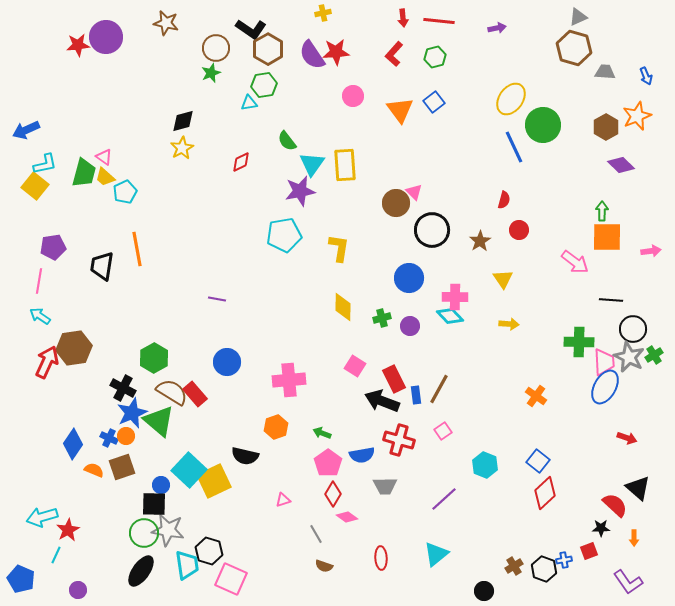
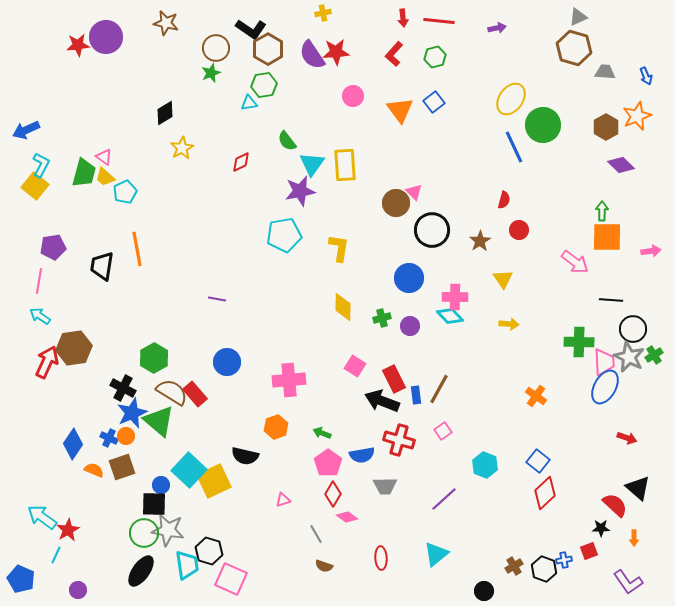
black diamond at (183, 121): moved 18 px left, 8 px up; rotated 15 degrees counterclockwise
cyan L-shape at (45, 164): moved 4 px left, 1 px down; rotated 50 degrees counterclockwise
cyan arrow at (42, 517): rotated 52 degrees clockwise
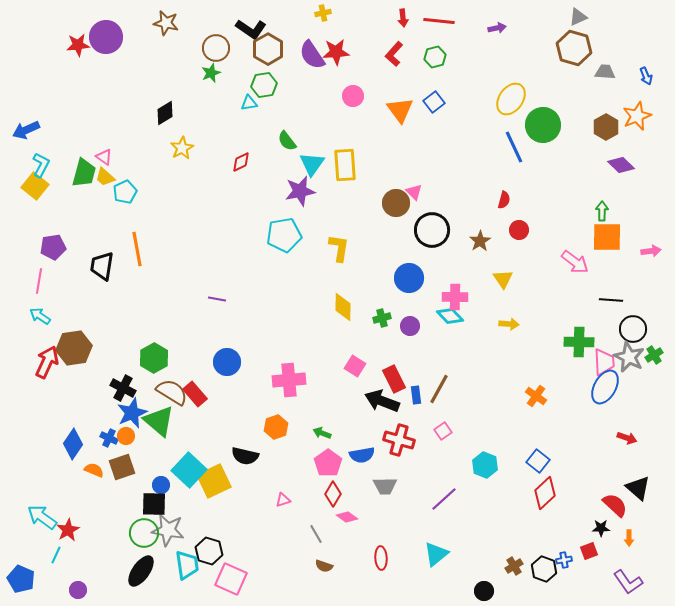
orange arrow at (634, 538): moved 5 px left
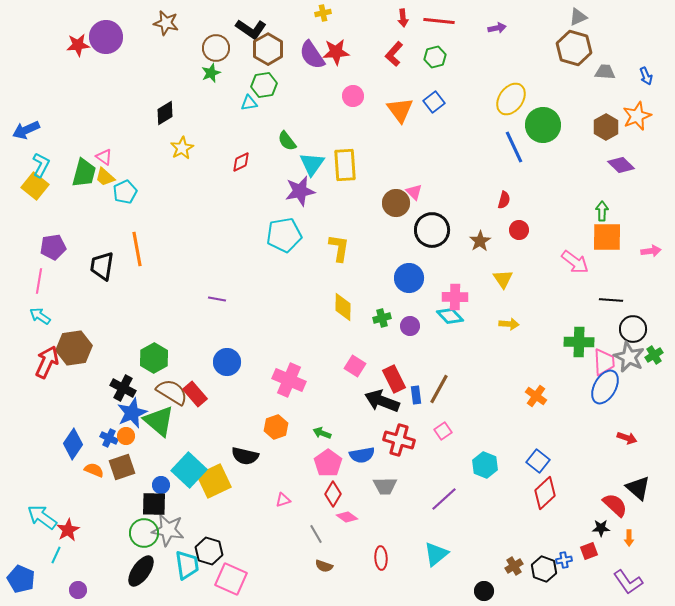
pink cross at (289, 380): rotated 28 degrees clockwise
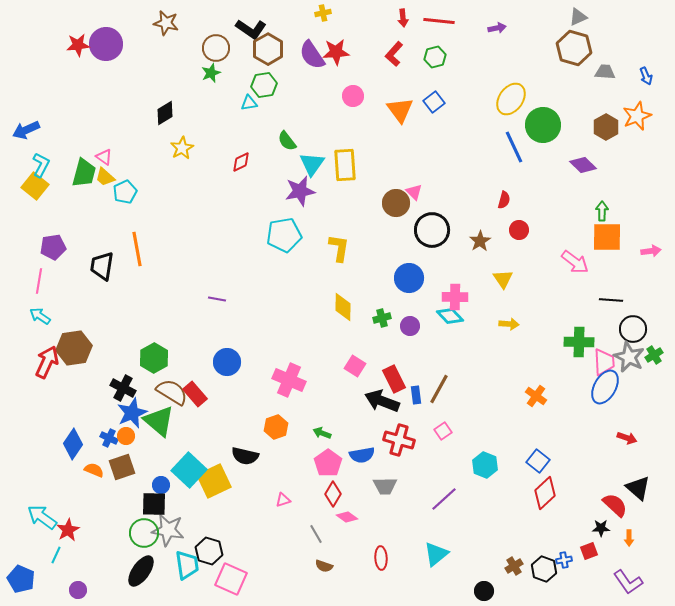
purple circle at (106, 37): moved 7 px down
purple diamond at (621, 165): moved 38 px left
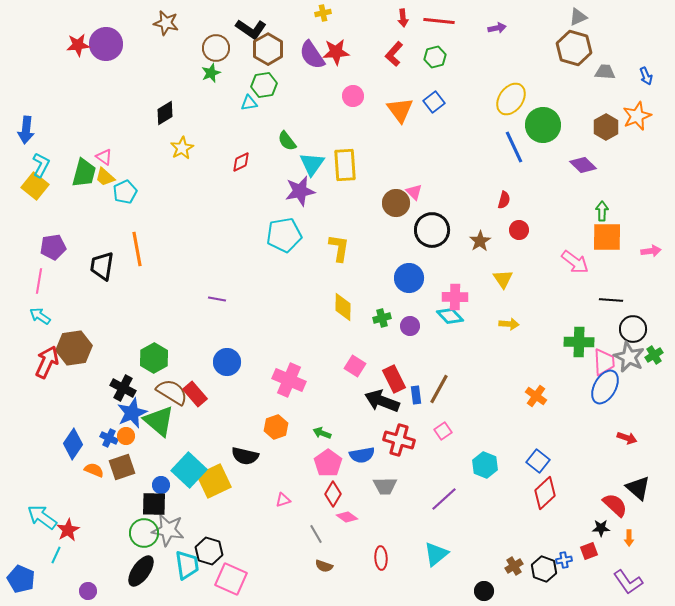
blue arrow at (26, 130): rotated 60 degrees counterclockwise
purple circle at (78, 590): moved 10 px right, 1 px down
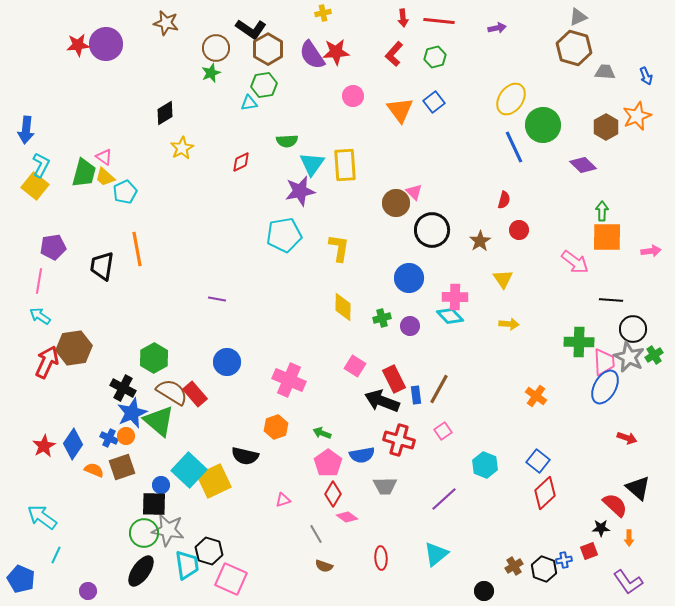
green semicircle at (287, 141): rotated 55 degrees counterclockwise
red star at (68, 530): moved 24 px left, 84 px up
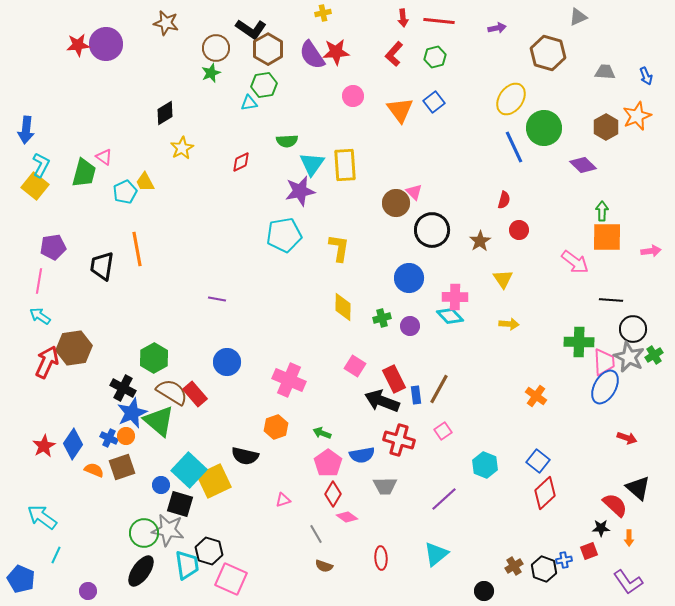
brown hexagon at (574, 48): moved 26 px left, 5 px down
green circle at (543, 125): moved 1 px right, 3 px down
yellow trapezoid at (105, 177): moved 40 px right, 5 px down; rotated 20 degrees clockwise
black square at (154, 504): moved 26 px right; rotated 16 degrees clockwise
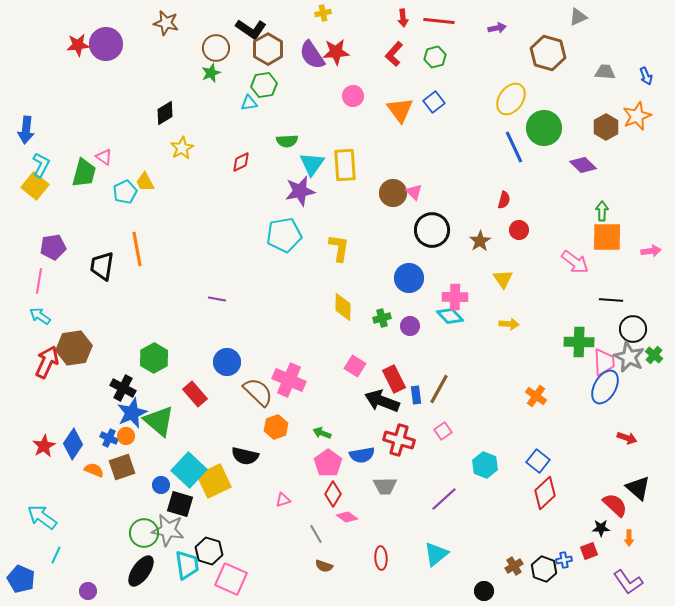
brown circle at (396, 203): moved 3 px left, 10 px up
green cross at (654, 355): rotated 18 degrees counterclockwise
brown semicircle at (172, 392): moved 86 px right; rotated 12 degrees clockwise
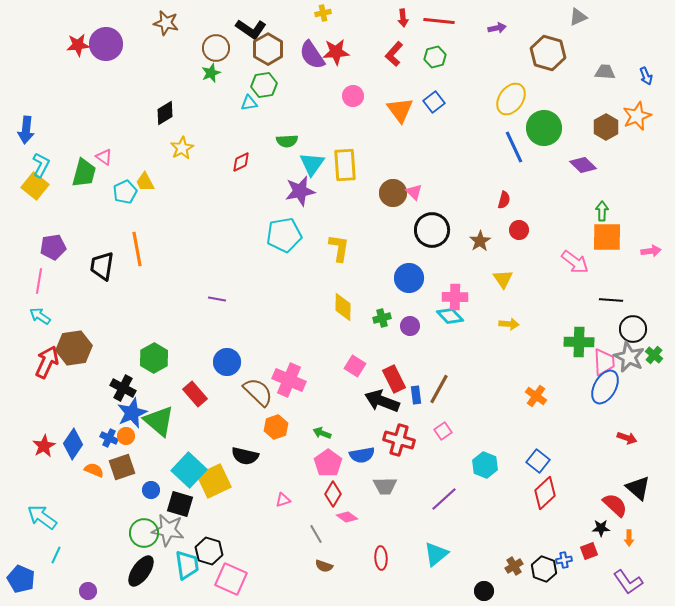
blue circle at (161, 485): moved 10 px left, 5 px down
